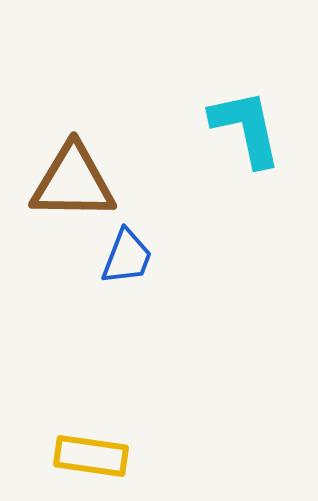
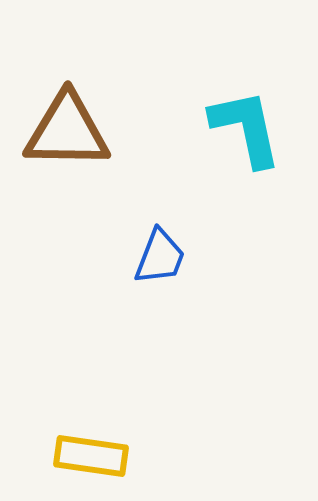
brown triangle: moved 6 px left, 51 px up
blue trapezoid: moved 33 px right
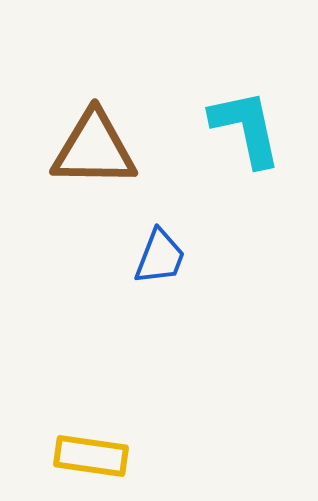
brown triangle: moved 27 px right, 18 px down
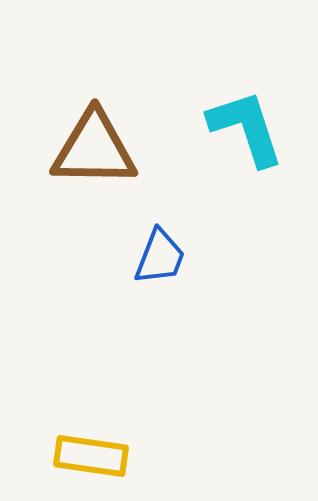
cyan L-shape: rotated 6 degrees counterclockwise
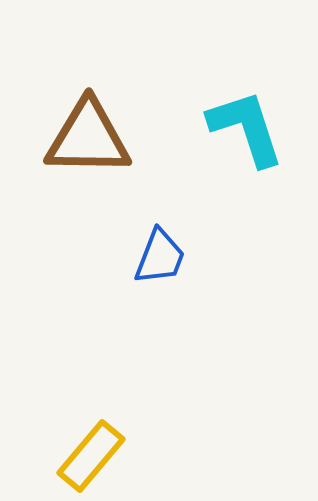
brown triangle: moved 6 px left, 11 px up
yellow rectangle: rotated 58 degrees counterclockwise
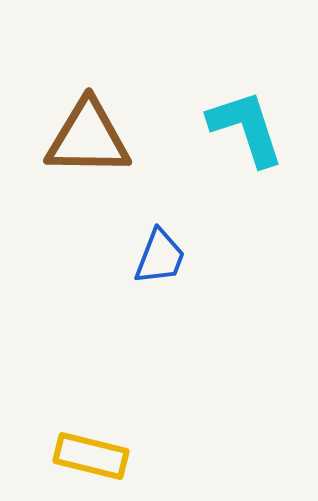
yellow rectangle: rotated 64 degrees clockwise
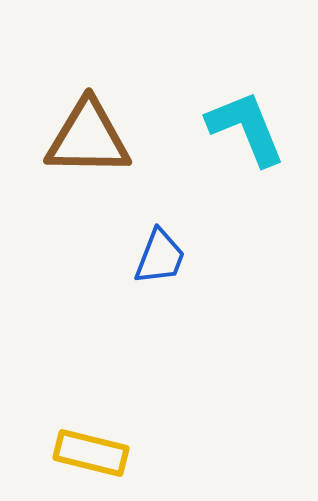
cyan L-shape: rotated 4 degrees counterclockwise
yellow rectangle: moved 3 px up
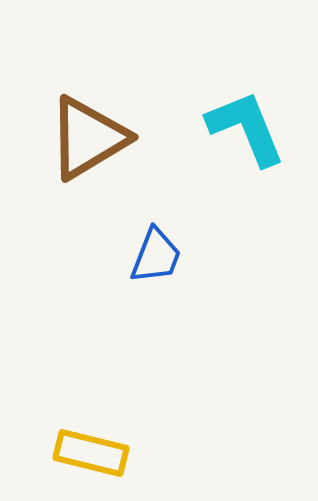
brown triangle: rotated 32 degrees counterclockwise
blue trapezoid: moved 4 px left, 1 px up
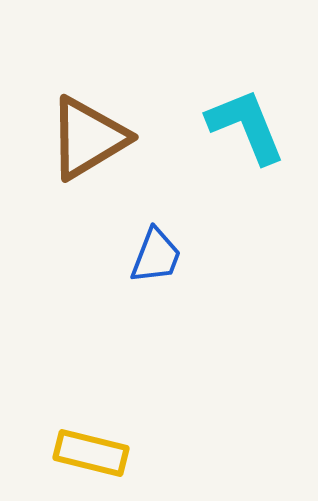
cyan L-shape: moved 2 px up
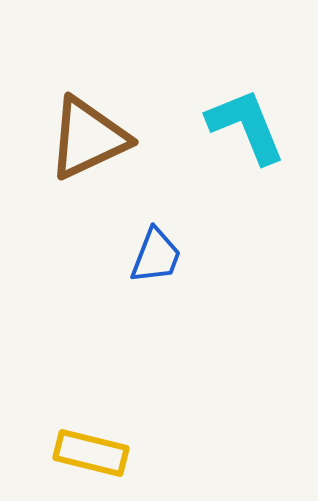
brown triangle: rotated 6 degrees clockwise
